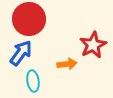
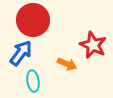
red circle: moved 4 px right, 1 px down
red star: rotated 20 degrees counterclockwise
orange arrow: rotated 30 degrees clockwise
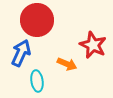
red circle: moved 4 px right
blue arrow: rotated 12 degrees counterclockwise
cyan ellipse: moved 4 px right
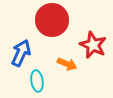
red circle: moved 15 px right
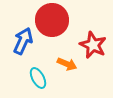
blue arrow: moved 2 px right, 12 px up
cyan ellipse: moved 1 px right, 3 px up; rotated 20 degrees counterclockwise
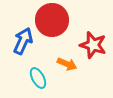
red star: rotated 8 degrees counterclockwise
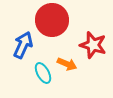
blue arrow: moved 4 px down
cyan ellipse: moved 5 px right, 5 px up
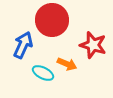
cyan ellipse: rotated 35 degrees counterclockwise
